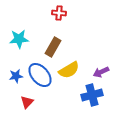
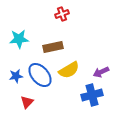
red cross: moved 3 px right, 1 px down; rotated 24 degrees counterclockwise
brown rectangle: rotated 48 degrees clockwise
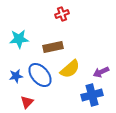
yellow semicircle: moved 1 px right, 1 px up; rotated 10 degrees counterclockwise
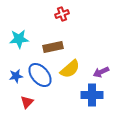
blue cross: rotated 15 degrees clockwise
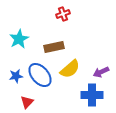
red cross: moved 1 px right
cyan star: rotated 24 degrees counterclockwise
brown rectangle: moved 1 px right
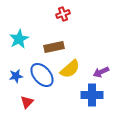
blue ellipse: moved 2 px right
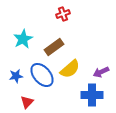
cyan star: moved 4 px right
brown rectangle: rotated 24 degrees counterclockwise
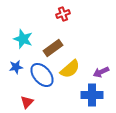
cyan star: rotated 24 degrees counterclockwise
brown rectangle: moved 1 px left, 1 px down
blue star: moved 9 px up
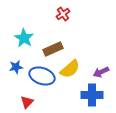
red cross: rotated 16 degrees counterclockwise
cyan star: moved 1 px right, 1 px up; rotated 12 degrees clockwise
brown rectangle: moved 1 px down; rotated 12 degrees clockwise
blue ellipse: moved 1 px down; rotated 30 degrees counterclockwise
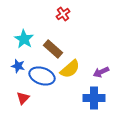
cyan star: moved 1 px down
brown rectangle: rotated 66 degrees clockwise
blue star: moved 2 px right, 1 px up; rotated 24 degrees clockwise
blue cross: moved 2 px right, 3 px down
red triangle: moved 4 px left, 4 px up
